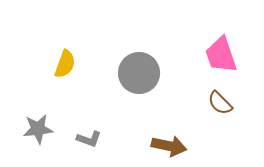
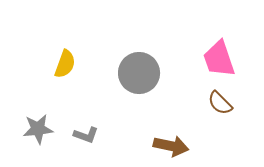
pink trapezoid: moved 2 px left, 4 px down
gray L-shape: moved 3 px left, 4 px up
brown arrow: moved 2 px right
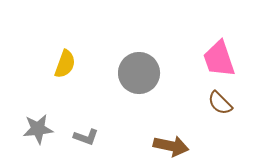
gray L-shape: moved 2 px down
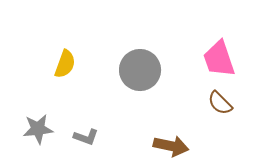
gray circle: moved 1 px right, 3 px up
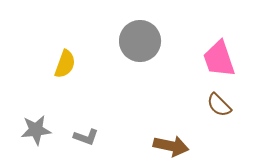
gray circle: moved 29 px up
brown semicircle: moved 1 px left, 2 px down
gray star: moved 2 px left, 1 px down
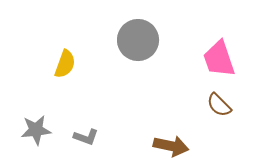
gray circle: moved 2 px left, 1 px up
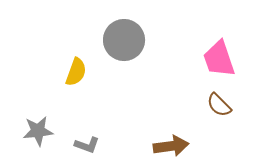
gray circle: moved 14 px left
yellow semicircle: moved 11 px right, 8 px down
gray star: moved 2 px right, 1 px down
gray L-shape: moved 1 px right, 8 px down
brown arrow: rotated 20 degrees counterclockwise
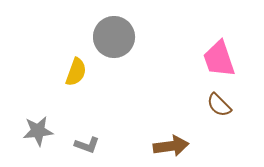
gray circle: moved 10 px left, 3 px up
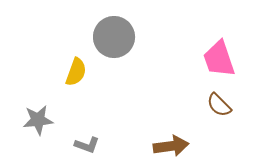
gray star: moved 11 px up
